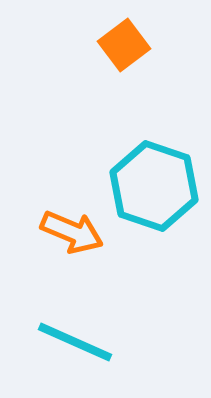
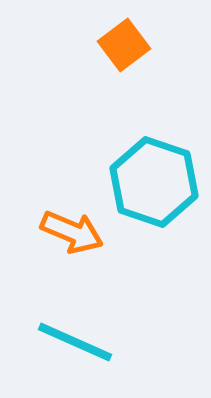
cyan hexagon: moved 4 px up
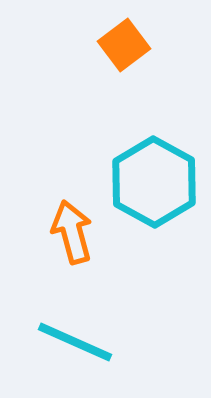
cyan hexagon: rotated 10 degrees clockwise
orange arrow: rotated 128 degrees counterclockwise
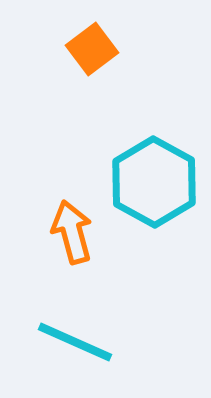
orange square: moved 32 px left, 4 px down
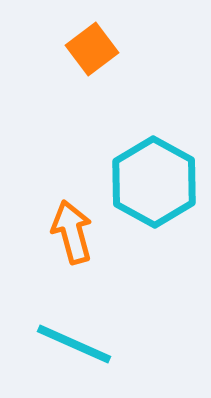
cyan line: moved 1 px left, 2 px down
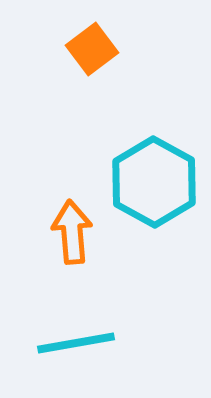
orange arrow: rotated 10 degrees clockwise
cyan line: moved 2 px right, 1 px up; rotated 34 degrees counterclockwise
